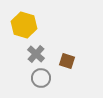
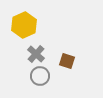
yellow hexagon: rotated 20 degrees clockwise
gray circle: moved 1 px left, 2 px up
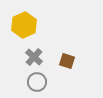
gray cross: moved 2 px left, 3 px down
gray circle: moved 3 px left, 6 px down
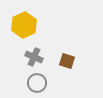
gray cross: rotated 18 degrees counterclockwise
gray circle: moved 1 px down
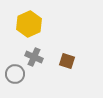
yellow hexagon: moved 5 px right, 1 px up
gray circle: moved 22 px left, 9 px up
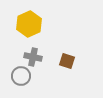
gray cross: moved 1 px left; rotated 12 degrees counterclockwise
gray circle: moved 6 px right, 2 px down
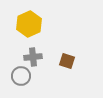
gray cross: rotated 18 degrees counterclockwise
